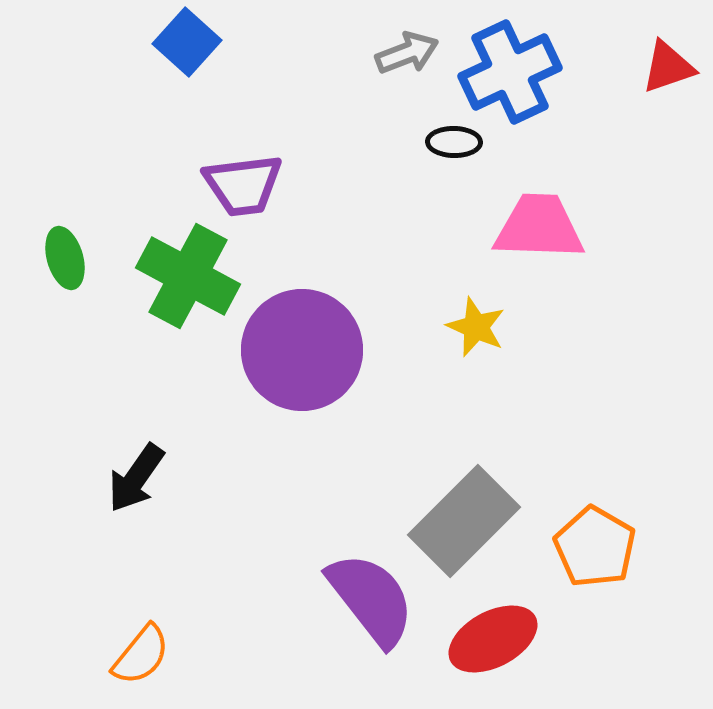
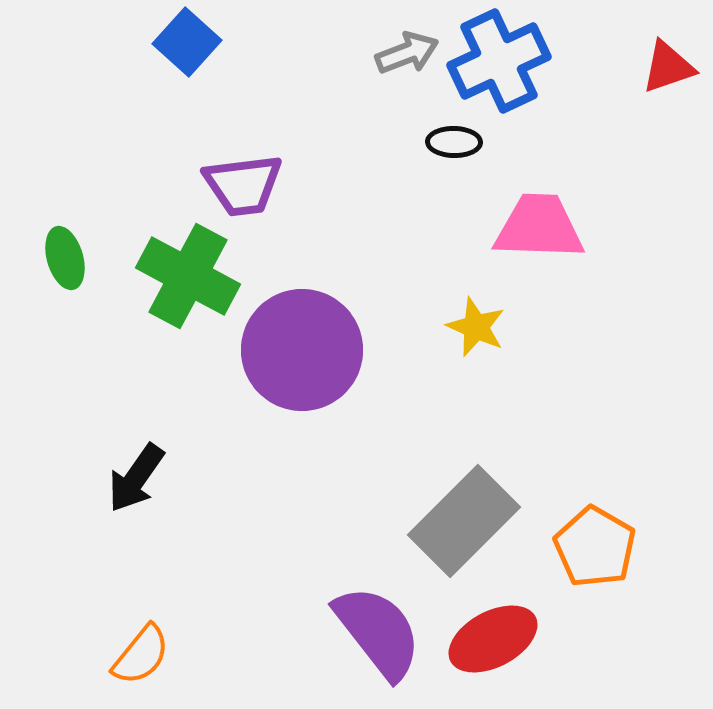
blue cross: moved 11 px left, 11 px up
purple semicircle: moved 7 px right, 33 px down
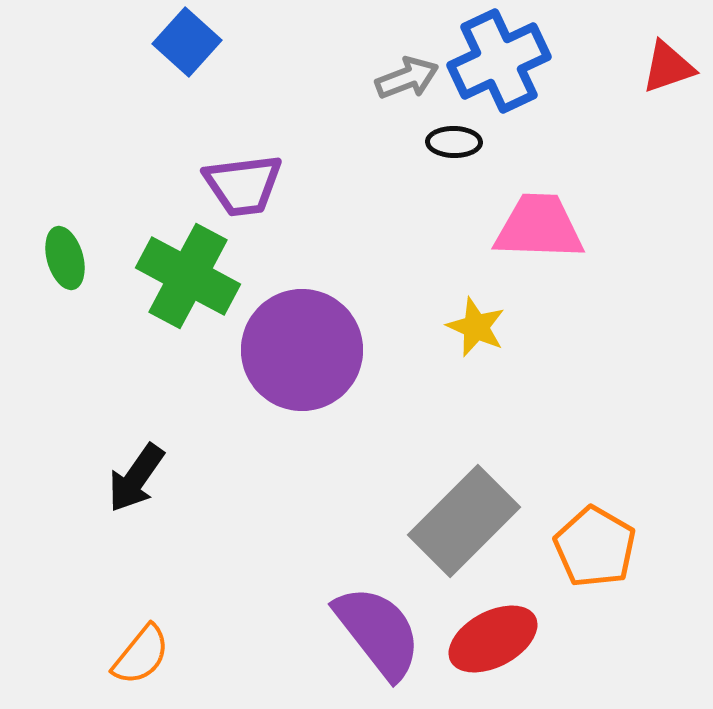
gray arrow: moved 25 px down
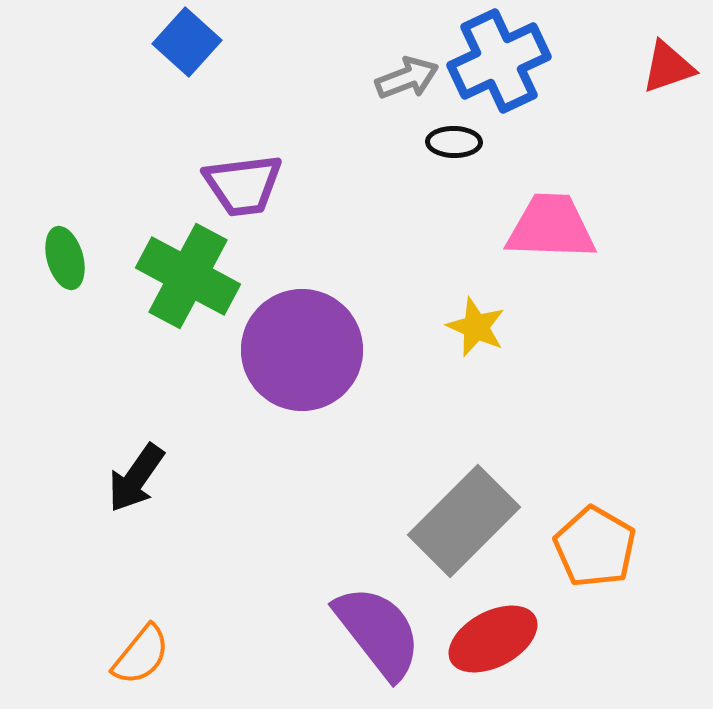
pink trapezoid: moved 12 px right
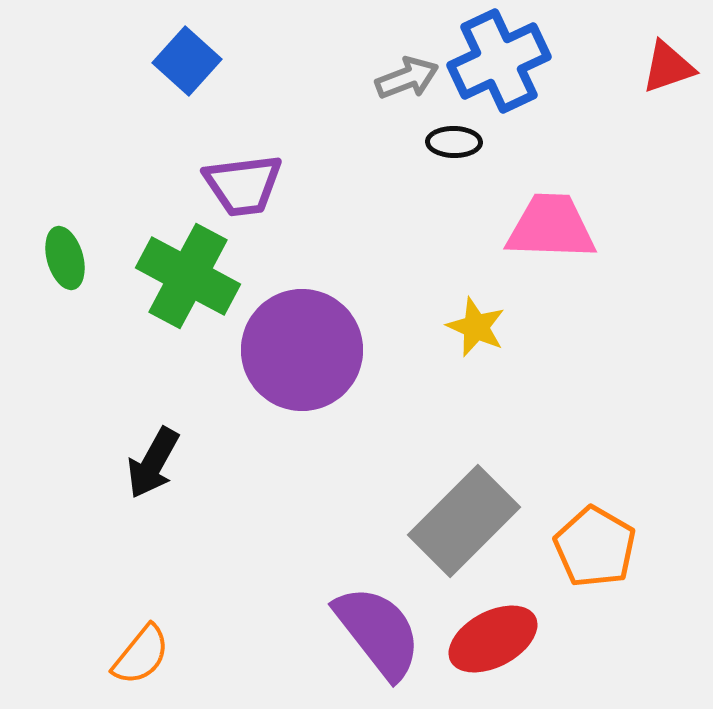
blue square: moved 19 px down
black arrow: moved 17 px right, 15 px up; rotated 6 degrees counterclockwise
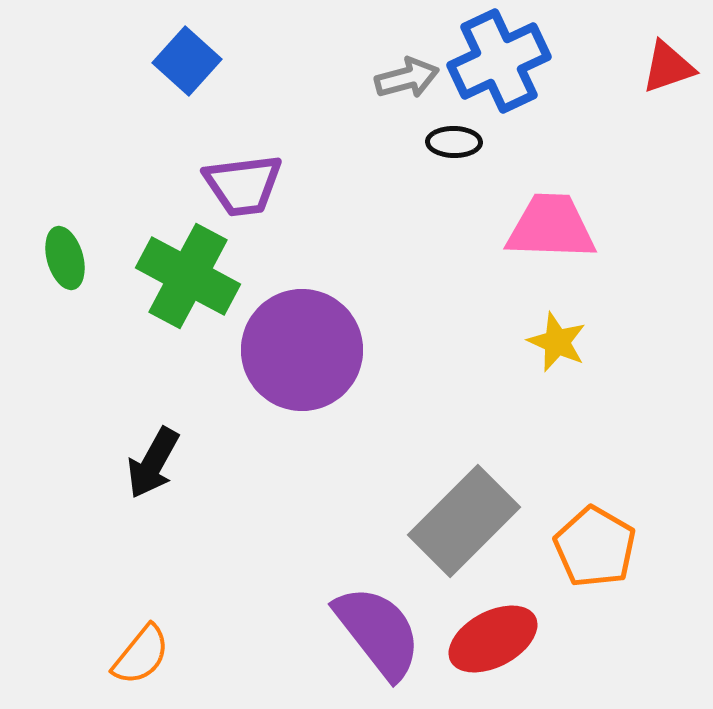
gray arrow: rotated 6 degrees clockwise
yellow star: moved 81 px right, 15 px down
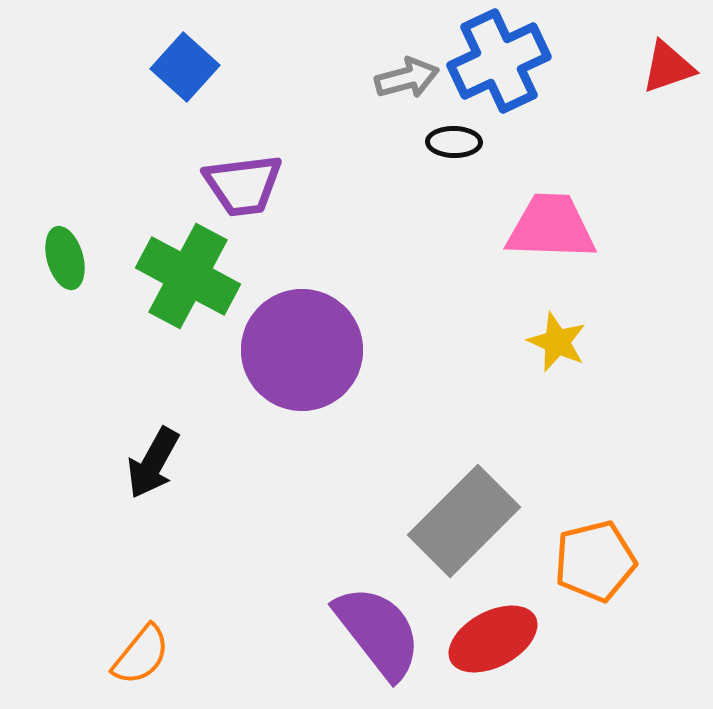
blue square: moved 2 px left, 6 px down
orange pentagon: moved 14 px down; rotated 28 degrees clockwise
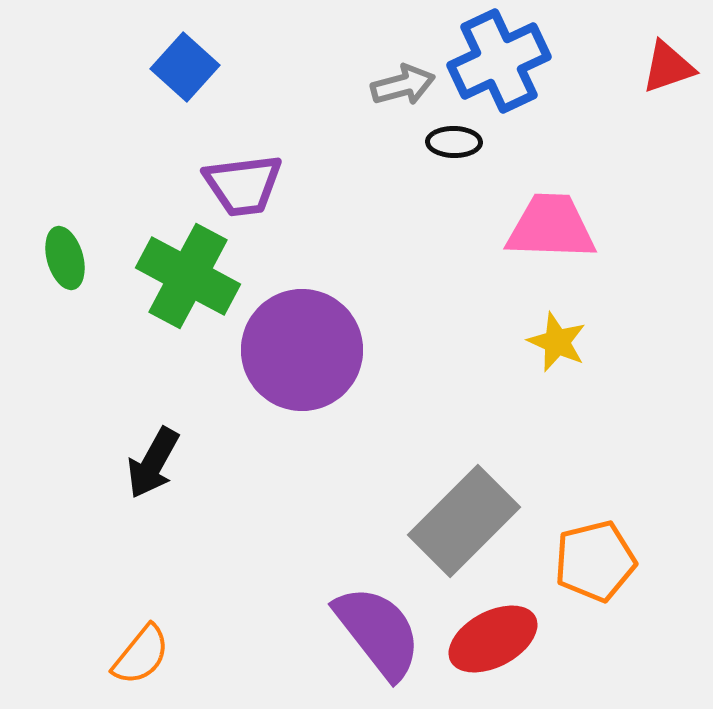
gray arrow: moved 4 px left, 7 px down
